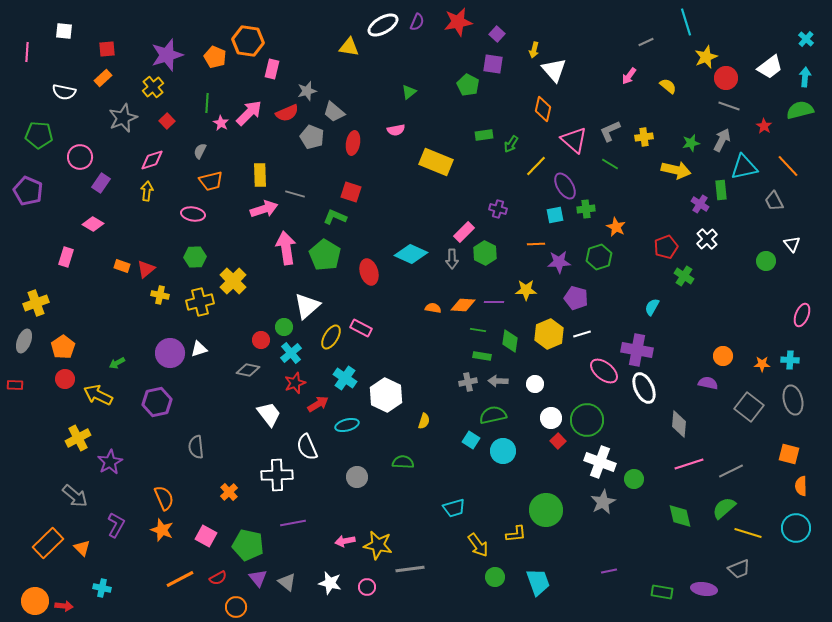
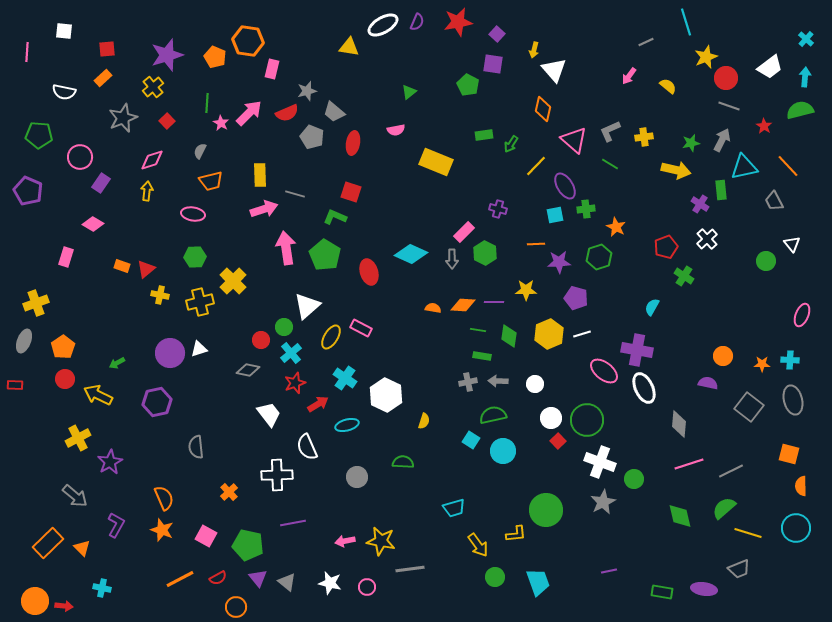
green diamond at (510, 341): moved 1 px left, 5 px up
yellow star at (378, 545): moved 3 px right, 4 px up
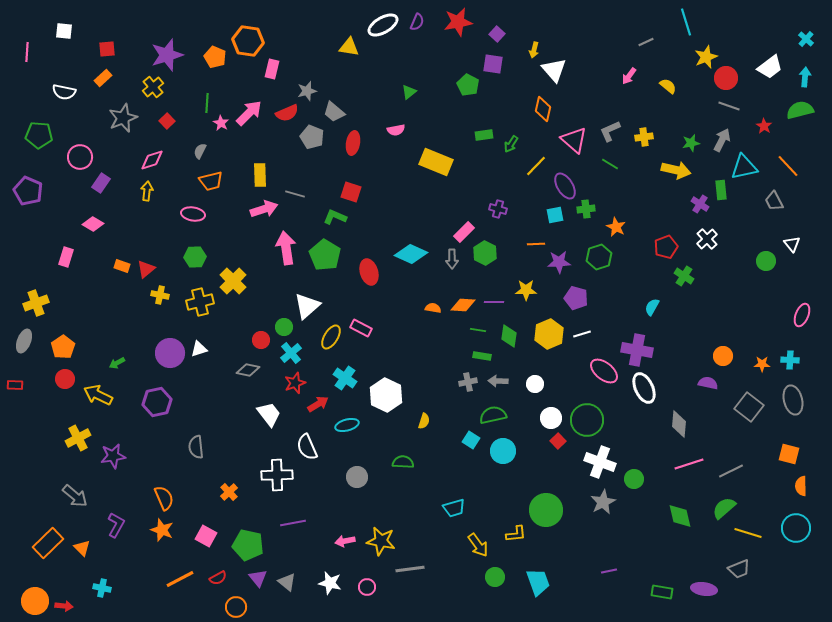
purple star at (110, 462): moved 3 px right, 6 px up; rotated 20 degrees clockwise
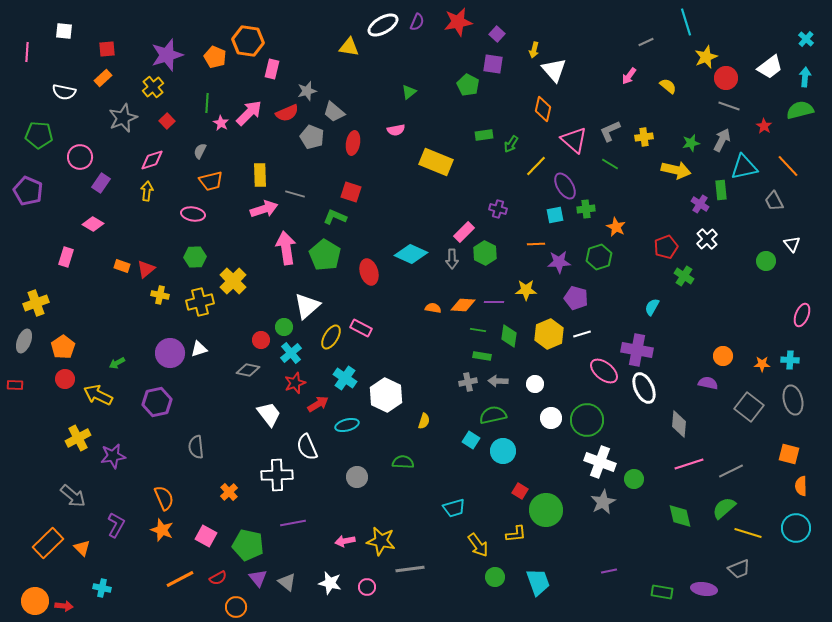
red square at (558, 441): moved 38 px left, 50 px down; rotated 14 degrees counterclockwise
gray arrow at (75, 496): moved 2 px left
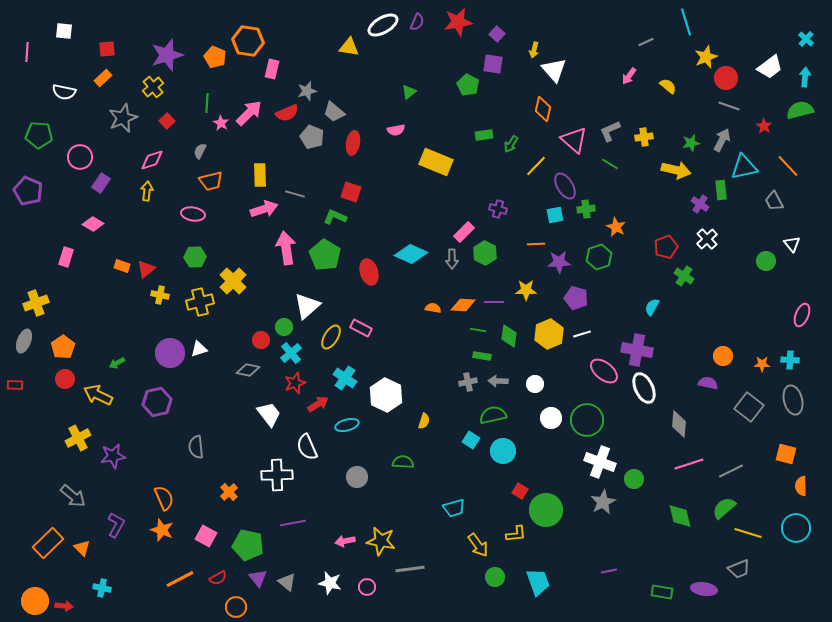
orange square at (789, 454): moved 3 px left
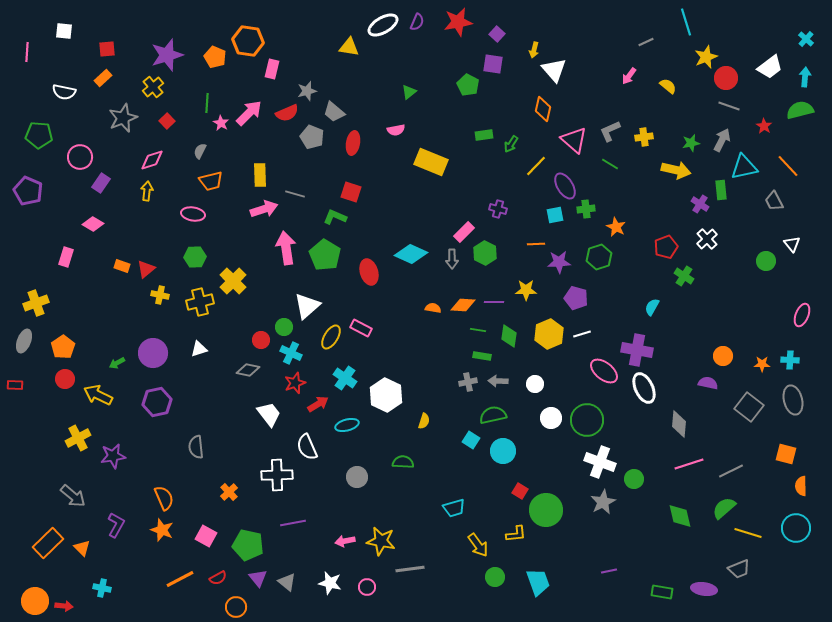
yellow rectangle at (436, 162): moved 5 px left
purple circle at (170, 353): moved 17 px left
cyan cross at (291, 353): rotated 25 degrees counterclockwise
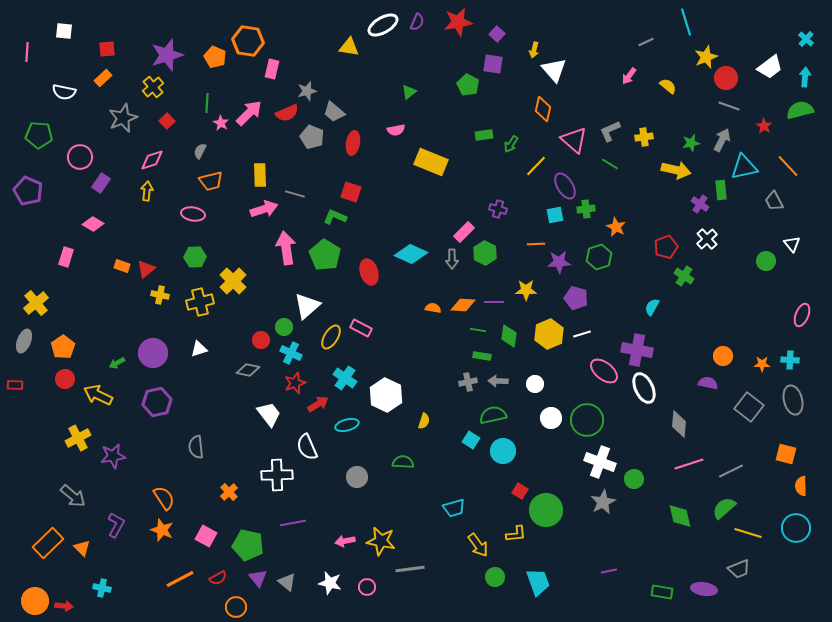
yellow cross at (36, 303): rotated 20 degrees counterclockwise
orange semicircle at (164, 498): rotated 10 degrees counterclockwise
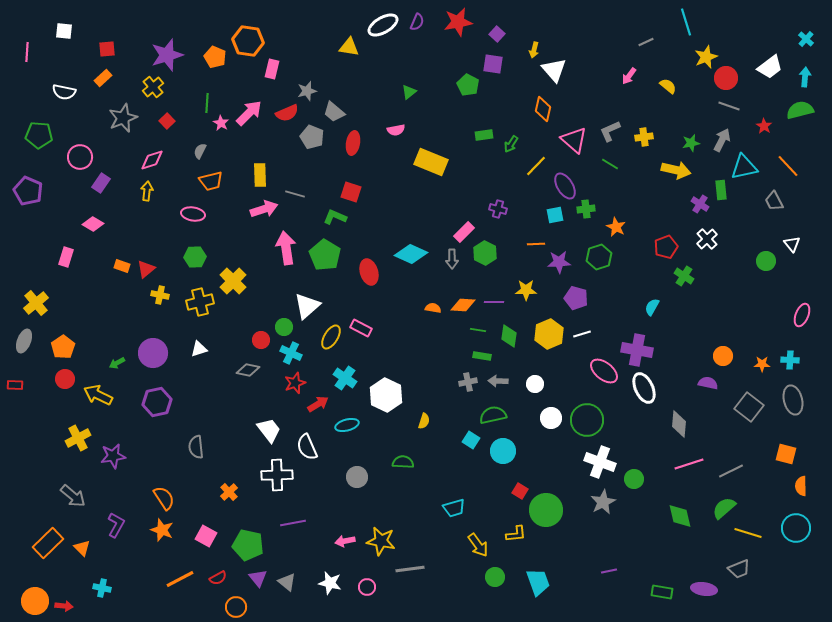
white trapezoid at (269, 414): moved 16 px down
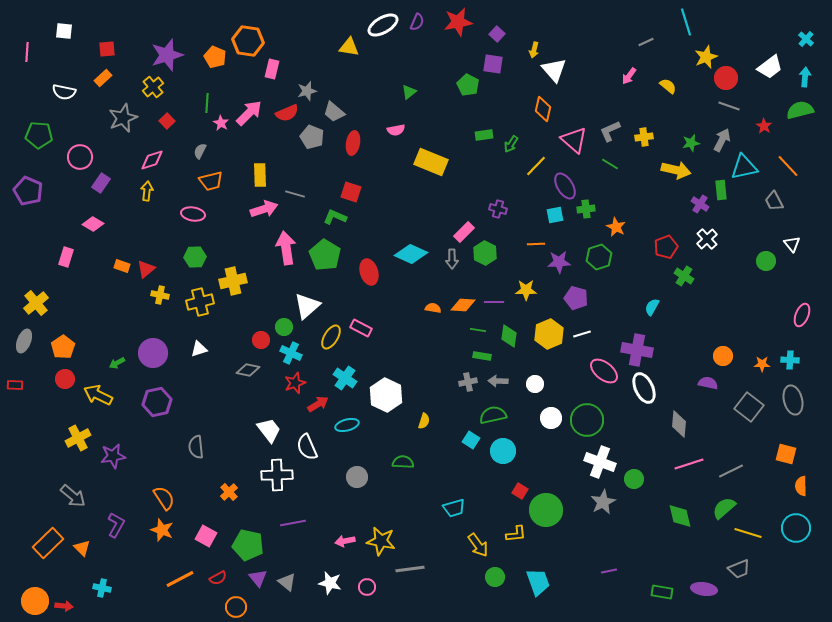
yellow cross at (233, 281): rotated 32 degrees clockwise
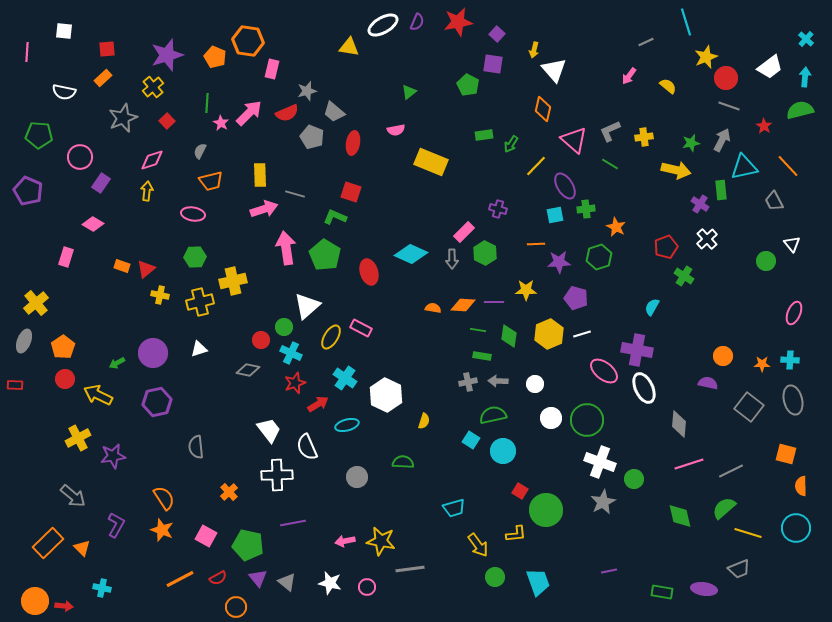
pink ellipse at (802, 315): moved 8 px left, 2 px up
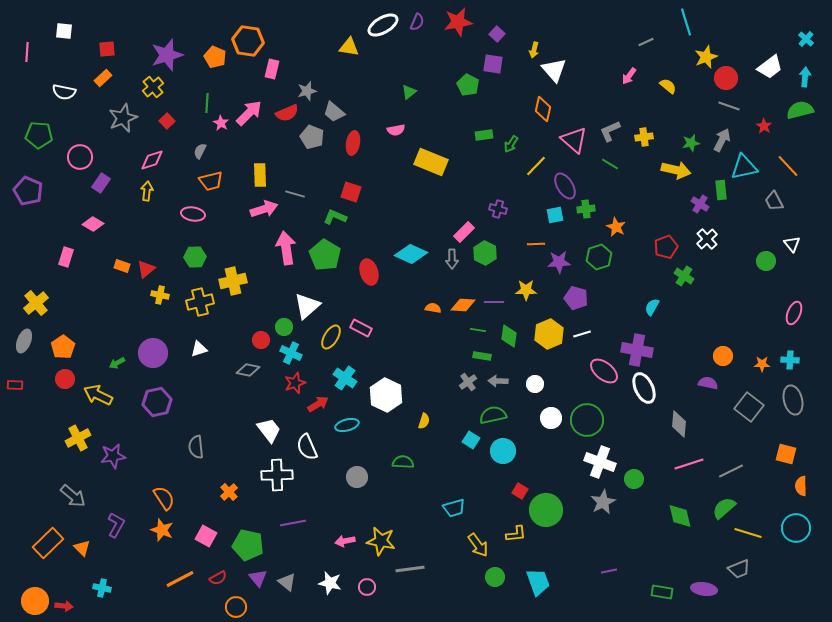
gray cross at (468, 382): rotated 24 degrees counterclockwise
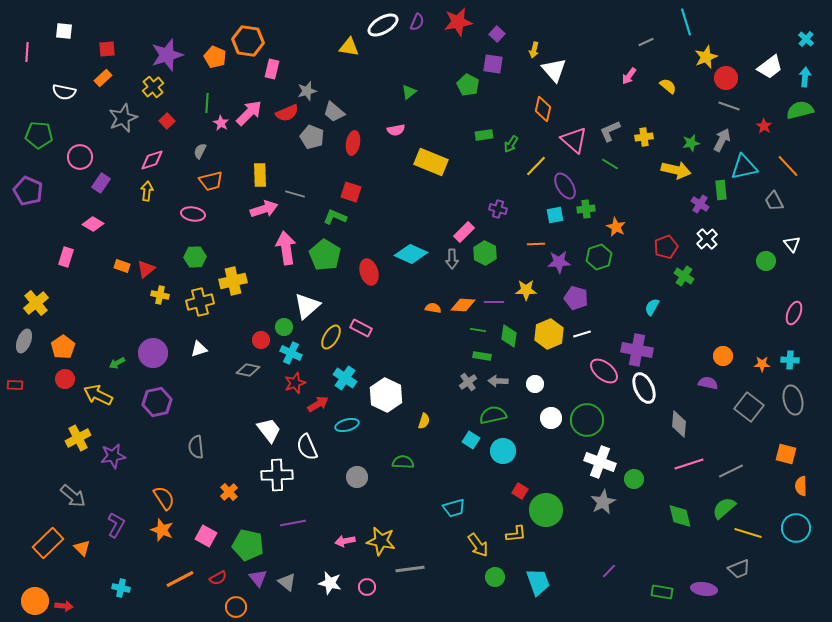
purple line at (609, 571): rotated 35 degrees counterclockwise
cyan cross at (102, 588): moved 19 px right
